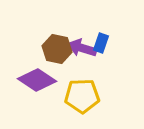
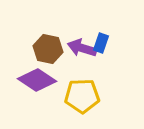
brown hexagon: moved 9 px left
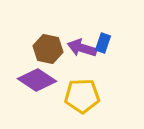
blue rectangle: moved 2 px right
